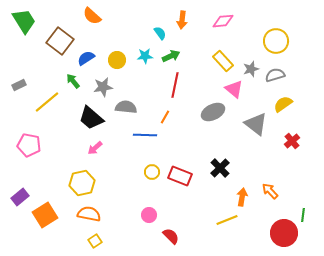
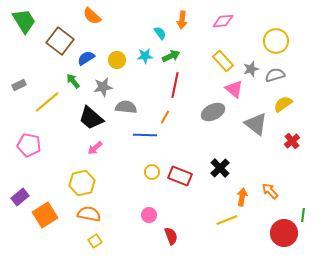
red semicircle at (171, 236): rotated 24 degrees clockwise
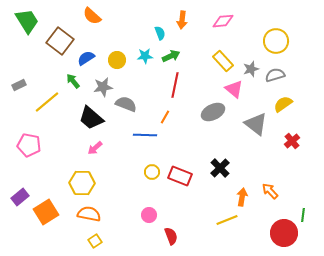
green trapezoid at (24, 21): moved 3 px right
cyan semicircle at (160, 33): rotated 16 degrees clockwise
gray semicircle at (126, 107): moved 3 px up; rotated 15 degrees clockwise
yellow hexagon at (82, 183): rotated 15 degrees clockwise
orange square at (45, 215): moved 1 px right, 3 px up
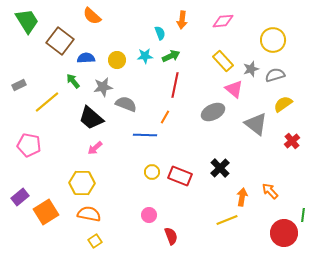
yellow circle at (276, 41): moved 3 px left, 1 px up
blue semicircle at (86, 58): rotated 30 degrees clockwise
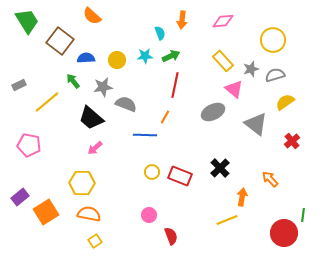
yellow semicircle at (283, 104): moved 2 px right, 2 px up
orange arrow at (270, 191): moved 12 px up
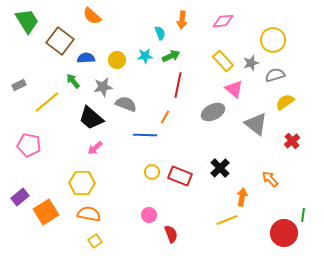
gray star at (251, 69): moved 6 px up
red line at (175, 85): moved 3 px right
red semicircle at (171, 236): moved 2 px up
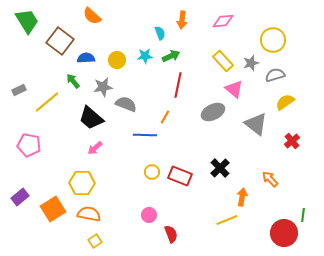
gray rectangle at (19, 85): moved 5 px down
orange square at (46, 212): moved 7 px right, 3 px up
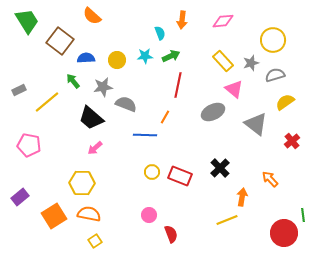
orange square at (53, 209): moved 1 px right, 7 px down
green line at (303, 215): rotated 16 degrees counterclockwise
